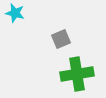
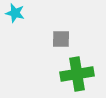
gray square: rotated 24 degrees clockwise
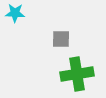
cyan star: rotated 12 degrees counterclockwise
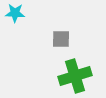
green cross: moved 2 px left, 2 px down; rotated 8 degrees counterclockwise
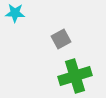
gray square: rotated 30 degrees counterclockwise
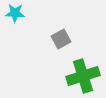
green cross: moved 8 px right
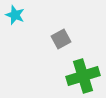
cyan star: moved 2 px down; rotated 18 degrees clockwise
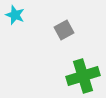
gray square: moved 3 px right, 9 px up
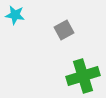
cyan star: rotated 12 degrees counterclockwise
